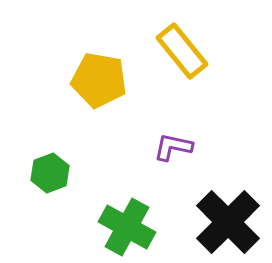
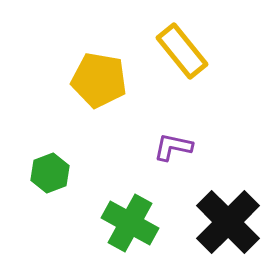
green cross: moved 3 px right, 4 px up
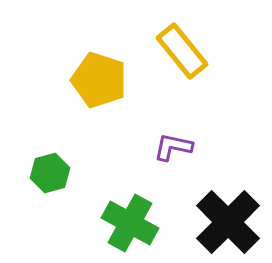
yellow pentagon: rotated 8 degrees clockwise
green hexagon: rotated 6 degrees clockwise
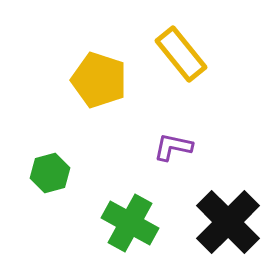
yellow rectangle: moved 1 px left, 3 px down
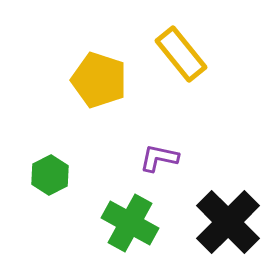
purple L-shape: moved 14 px left, 11 px down
green hexagon: moved 2 px down; rotated 12 degrees counterclockwise
